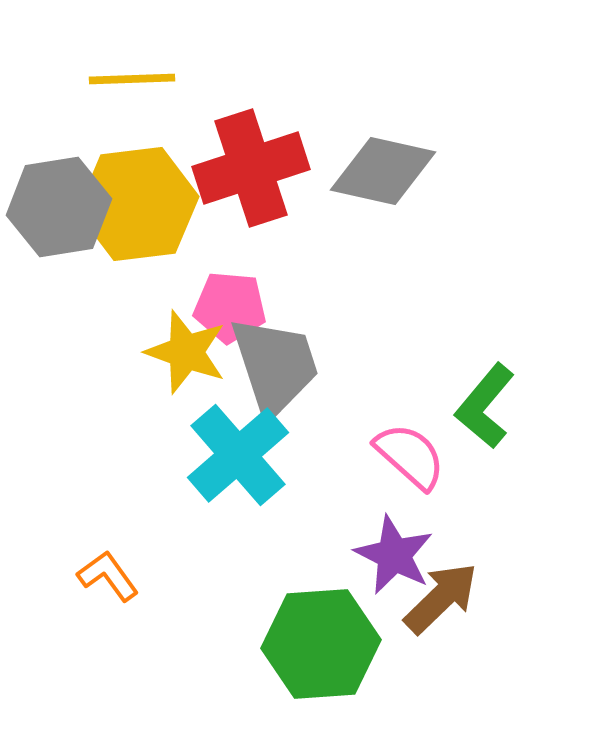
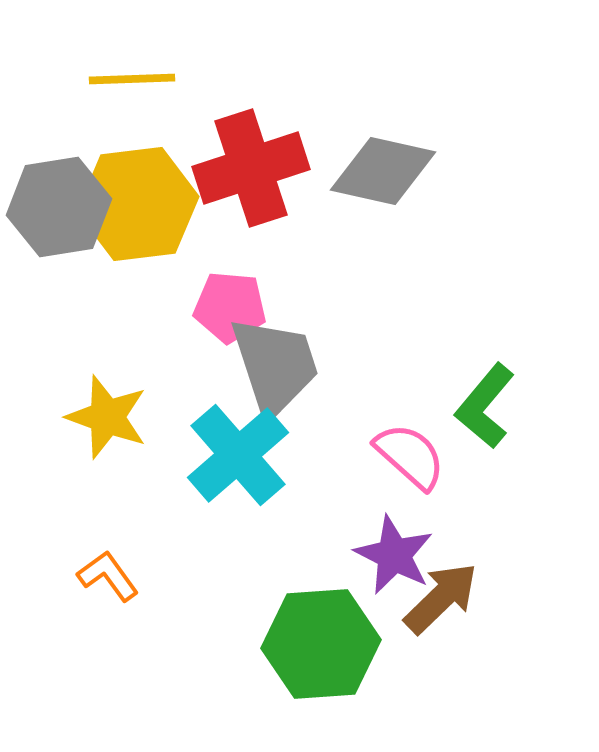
yellow star: moved 79 px left, 65 px down
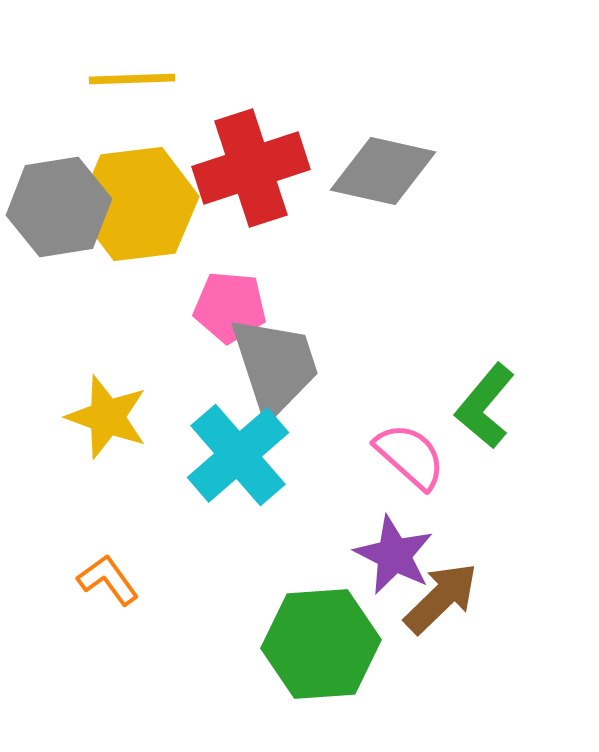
orange L-shape: moved 4 px down
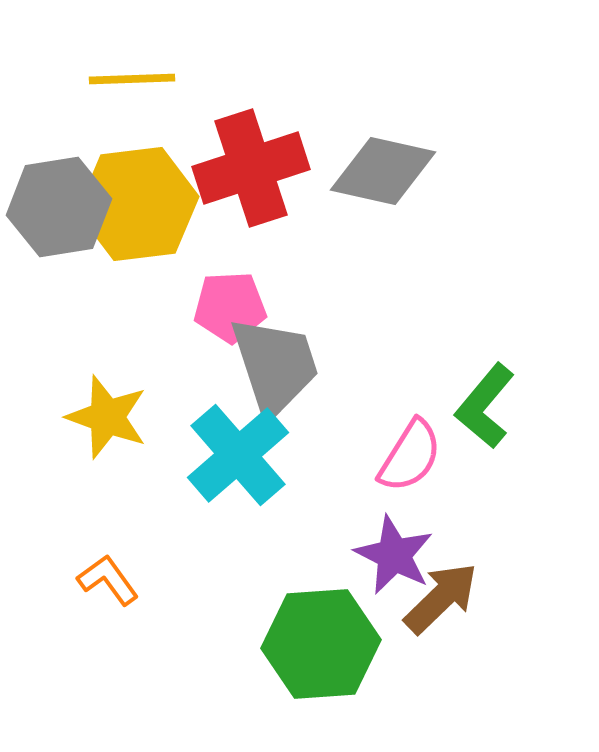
pink pentagon: rotated 8 degrees counterclockwise
pink semicircle: rotated 80 degrees clockwise
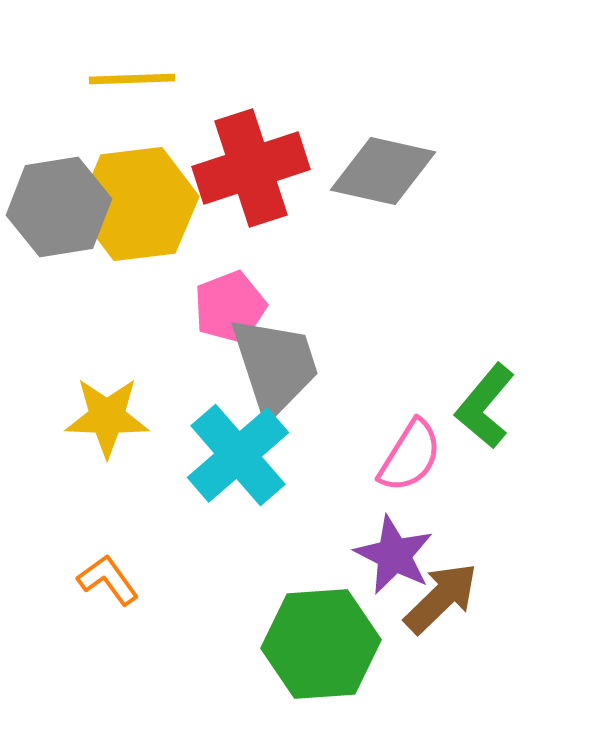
pink pentagon: rotated 18 degrees counterclockwise
yellow star: rotated 18 degrees counterclockwise
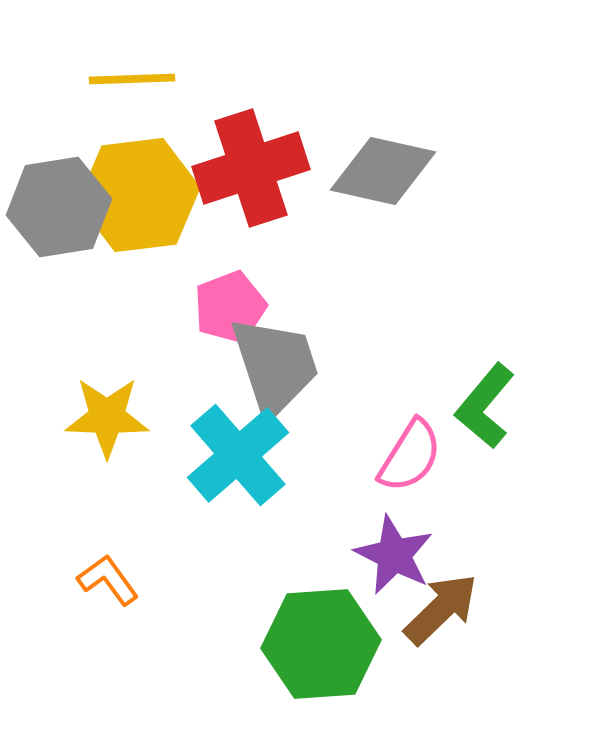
yellow hexagon: moved 1 px right, 9 px up
brown arrow: moved 11 px down
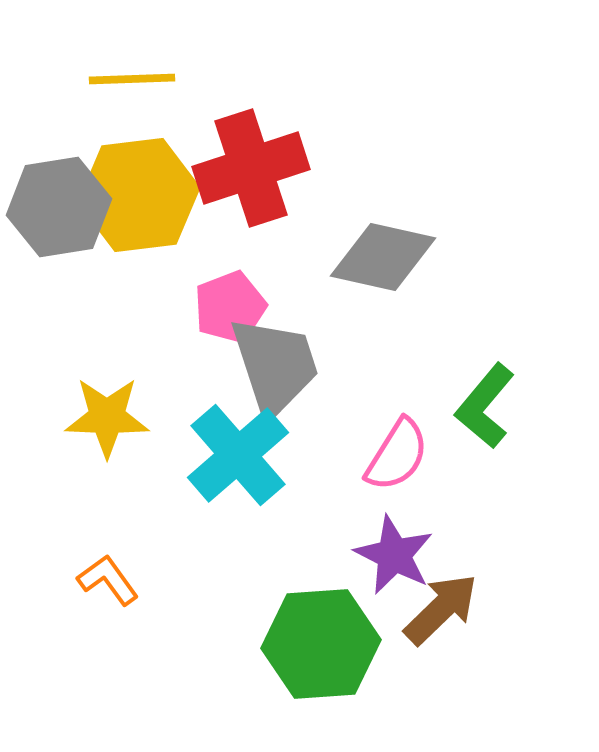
gray diamond: moved 86 px down
pink semicircle: moved 13 px left, 1 px up
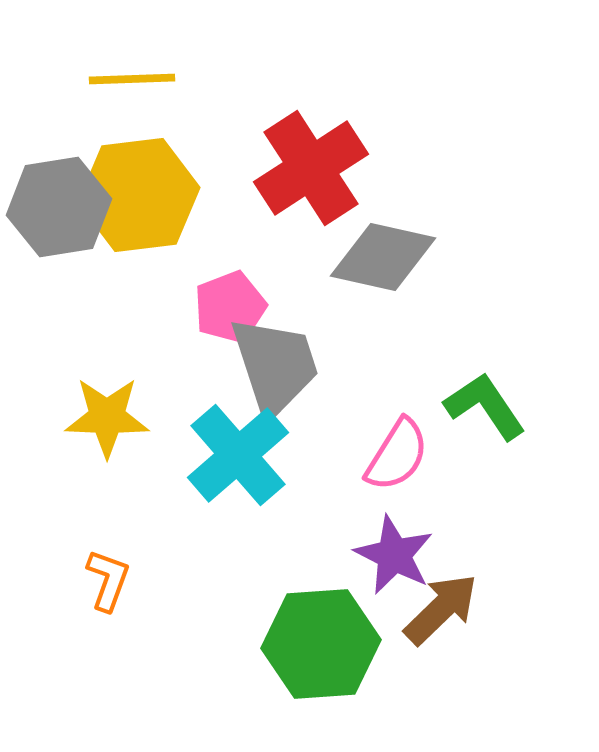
red cross: moved 60 px right; rotated 15 degrees counterclockwise
green L-shape: rotated 106 degrees clockwise
orange L-shape: rotated 56 degrees clockwise
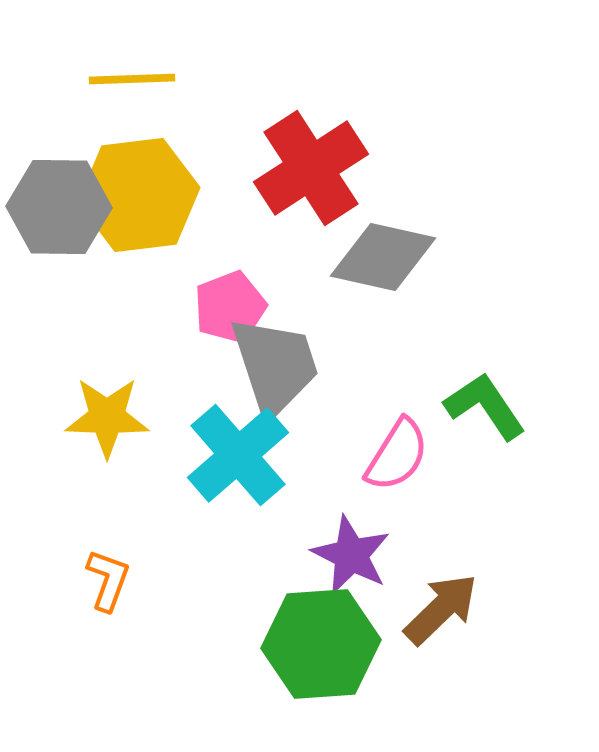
gray hexagon: rotated 10 degrees clockwise
purple star: moved 43 px left
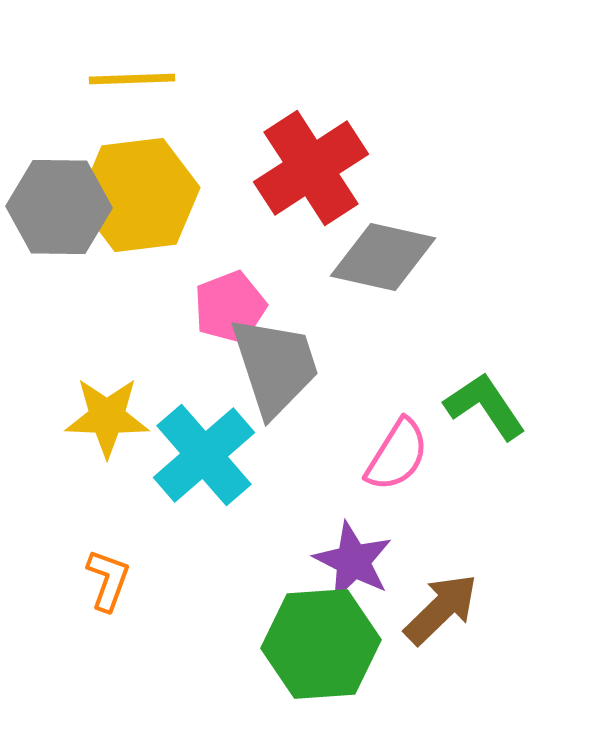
cyan cross: moved 34 px left
purple star: moved 2 px right, 6 px down
